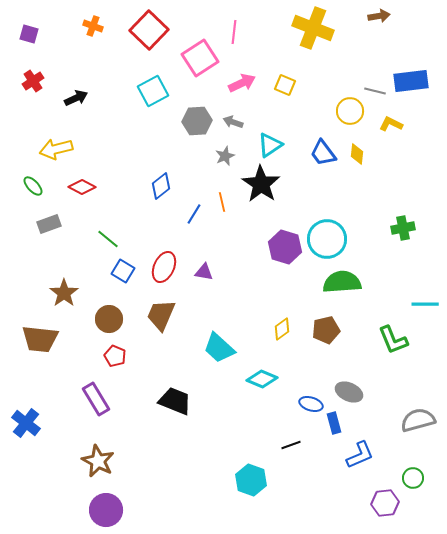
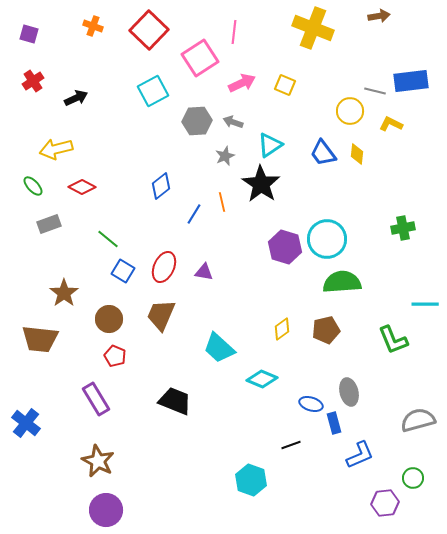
gray ellipse at (349, 392): rotated 52 degrees clockwise
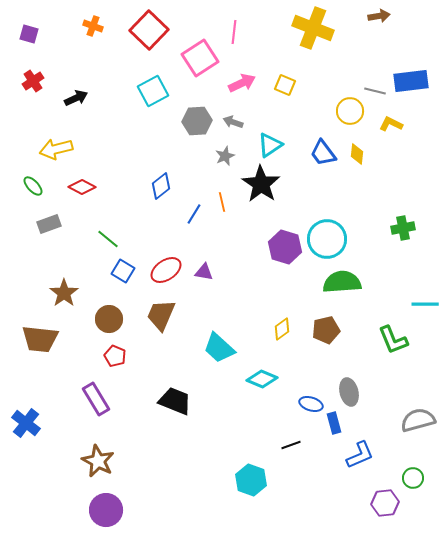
red ellipse at (164, 267): moved 2 px right, 3 px down; rotated 32 degrees clockwise
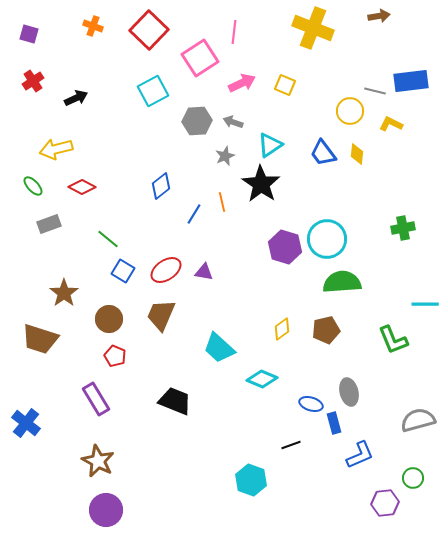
brown trapezoid at (40, 339): rotated 12 degrees clockwise
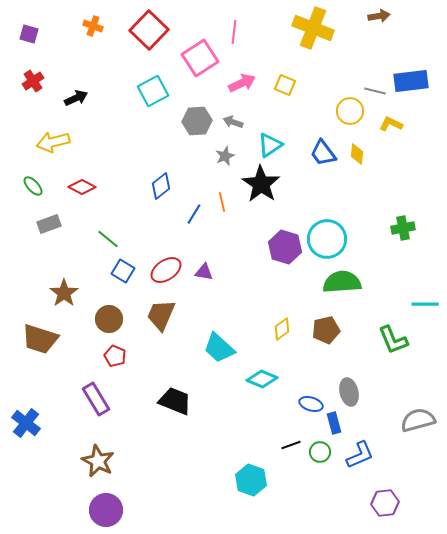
yellow arrow at (56, 149): moved 3 px left, 7 px up
green circle at (413, 478): moved 93 px left, 26 px up
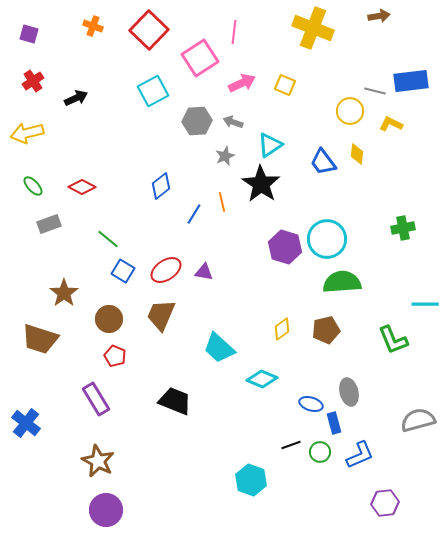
yellow arrow at (53, 142): moved 26 px left, 9 px up
blue trapezoid at (323, 153): moved 9 px down
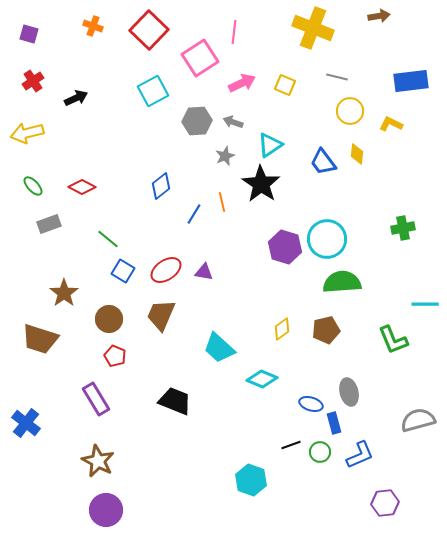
gray line at (375, 91): moved 38 px left, 14 px up
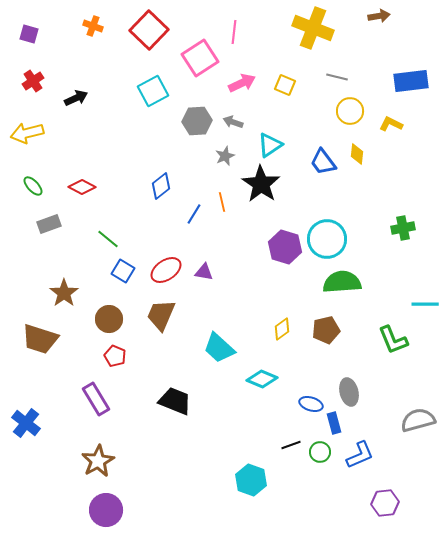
brown star at (98, 461): rotated 16 degrees clockwise
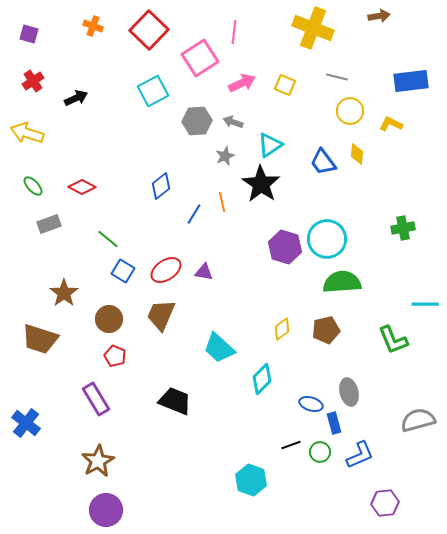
yellow arrow at (27, 133): rotated 32 degrees clockwise
cyan diamond at (262, 379): rotated 68 degrees counterclockwise
